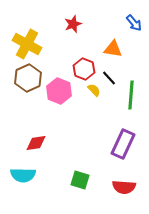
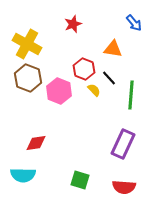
brown hexagon: rotated 16 degrees counterclockwise
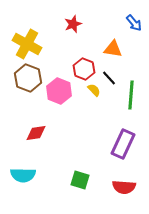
red diamond: moved 10 px up
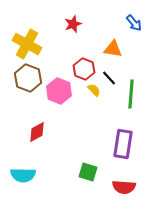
green line: moved 1 px up
red diamond: moved 1 px right, 1 px up; rotated 20 degrees counterclockwise
purple rectangle: rotated 16 degrees counterclockwise
green square: moved 8 px right, 8 px up
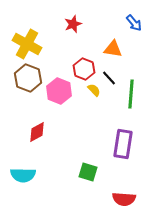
red semicircle: moved 12 px down
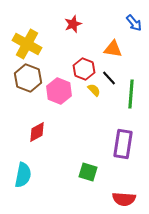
cyan semicircle: rotated 80 degrees counterclockwise
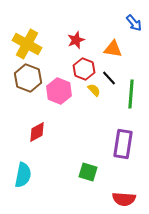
red star: moved 3 px right, 16 px down
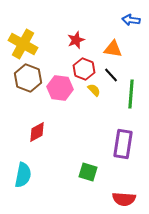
blue arrow: moved 3 px left, 3 px up; rotated 138 degrees clockwise
yellow cross: moved 4 px left
black line: moved 2 px right, 3 px up
pink hexagon: moved 1 px right, 3 px up; rotated 15 degrees counterclockwise
